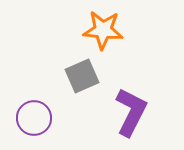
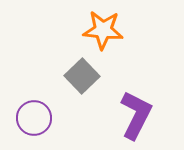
gray square: rotated 20 degrees counterclockwise
purple L-shape: moved 5 px right, 3 px down
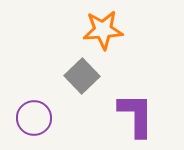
orange star: rotated 9 degrees counterclockwise
purple L-shape: rotated 27 degrees counterclockwise
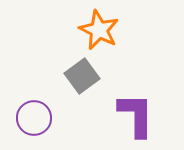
orange star: moved 4 px left; rotated 30 degrees clockwise
gray square: rotated 8 degrees clockwise
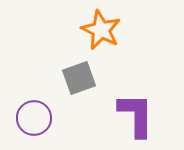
orange star: moved 2 px right
gray square: moved 3 px left, 2 px down; rotated 16 degrees clockwise
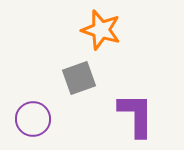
orange star: rotated 9 degrees counterclockwise
purple circle: moved 1 px left, 1 px down
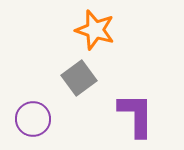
orange star: moved 6 px left
gray square: rotated 16 degrees counterclockwise
